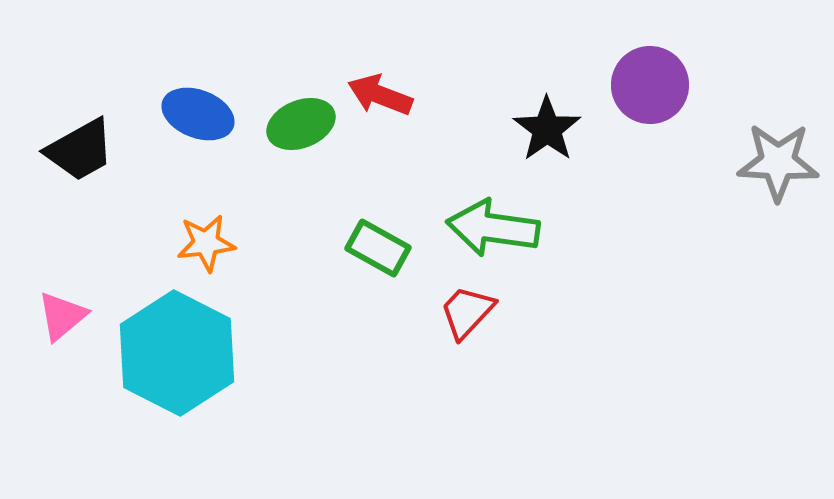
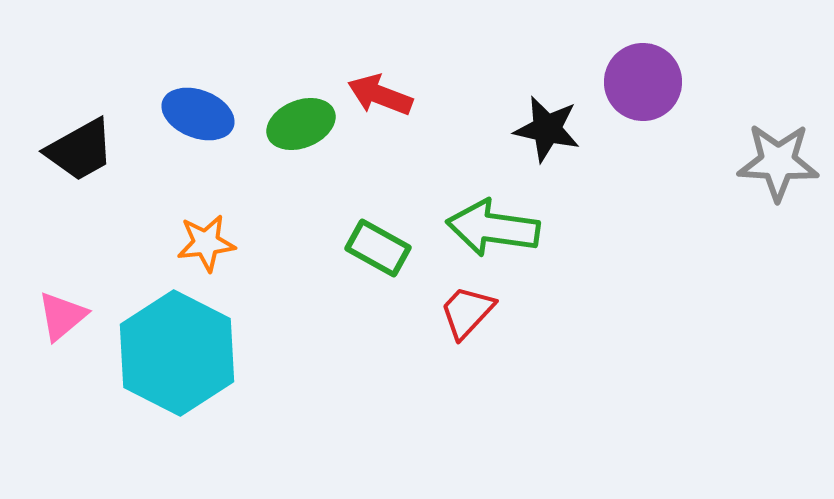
purple circle: moved 7 px left, 3 px up
black star: rotated 24 degrees counterclockwise
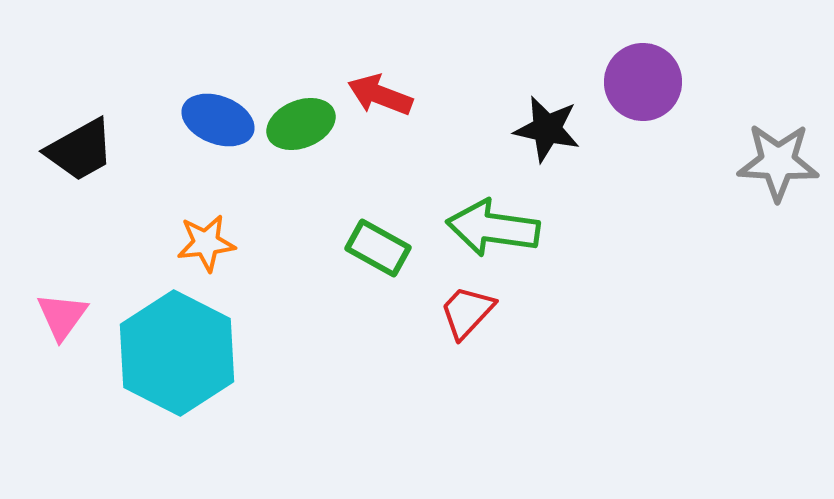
blue ellipse: moved 20 px right, 6 px down
pink triangle: rotated 14 degrees counterclockwise
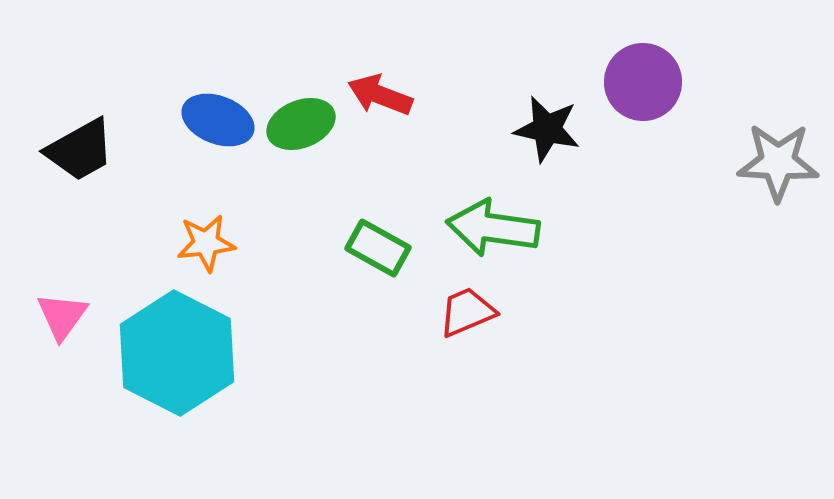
red trapezoid: rotated 24 degrees clockwise
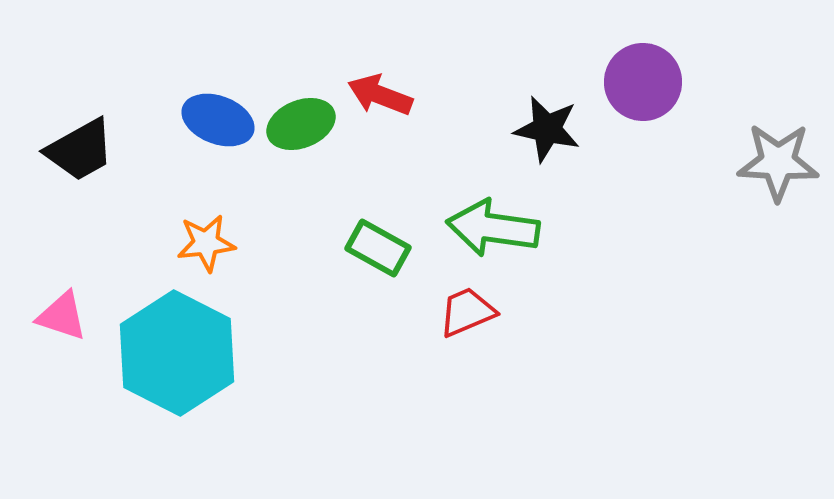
pink triangle: rotated 48 degrees counterclockwise
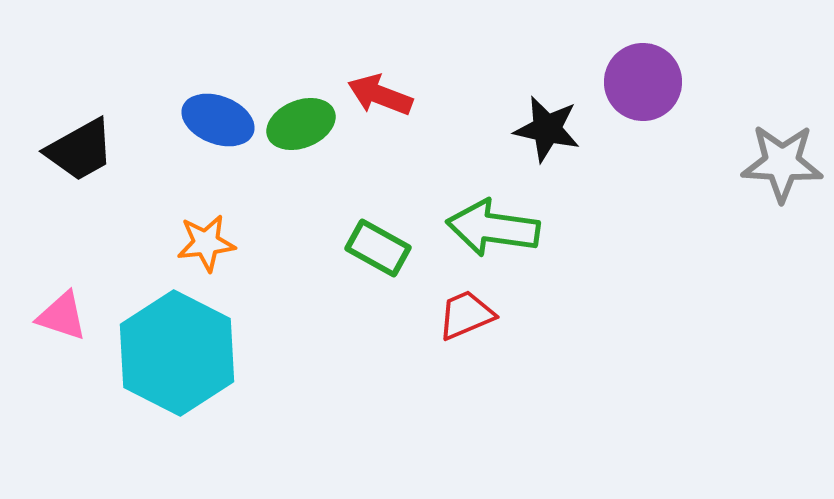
gray star: moved 4 px right, 1 px down
red trapezoid: moved 1 px left, 3 px down
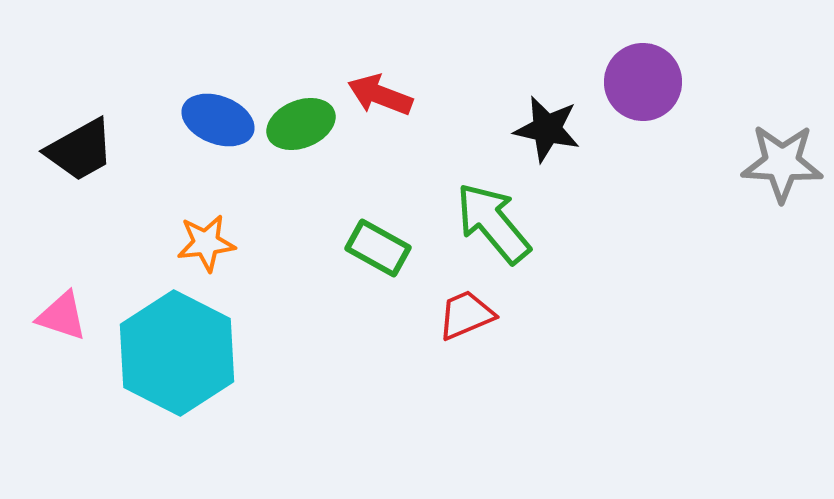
green arrow: moved 5 px up; rotated 42 degrees clockwise
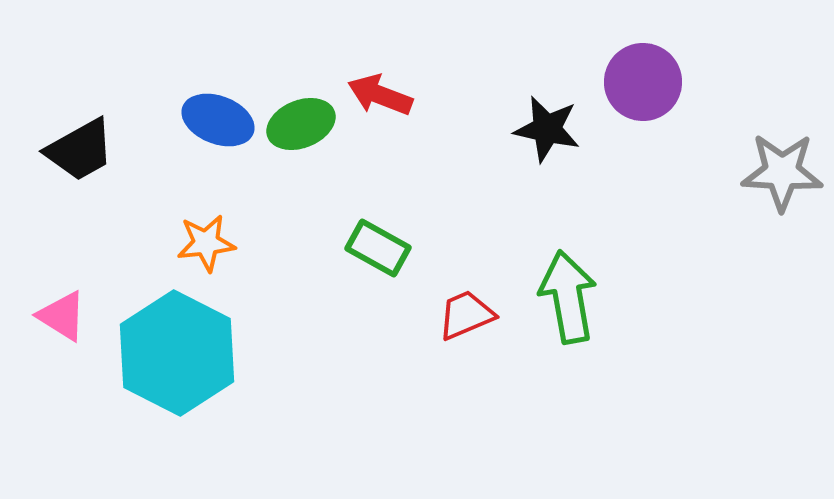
gray star: moved 9 px down
green arrow: moved 75 px right, 74 px down; rotated 30 degrees clockwise
pink triangle: rotated 14 degrees clockwise
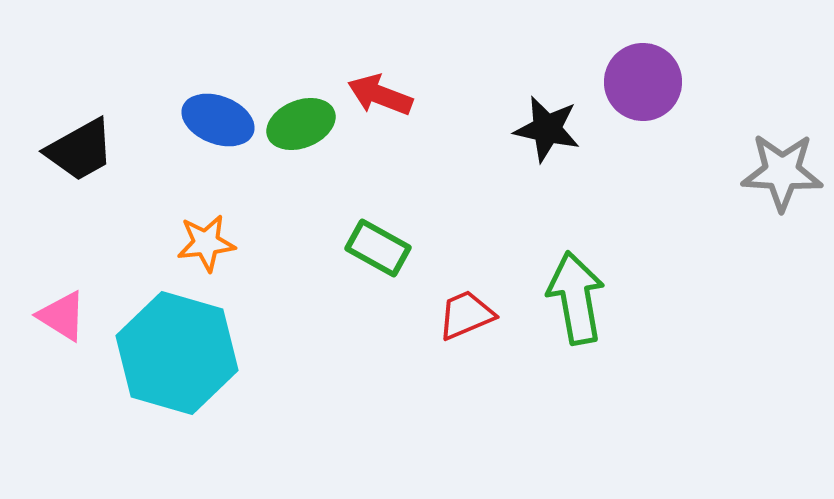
green arrow: moved 8 px right, 1 px down
cyan hexagon: rotated 11 degrees counterclockwise
